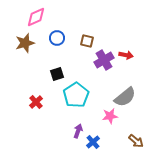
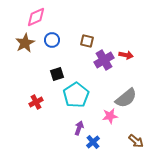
blue circle: moved 5 px left, 2 px down
brown star: rotated 12 degrees counterclockwise
gray semicircle: moved 1 px right, 1 px down
red cross: rotated 16 degrees clockwise
purple arrow: moved 1 px right, 3 px up
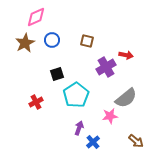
purple cross: moved 2 px right, 7 px down
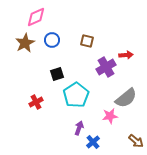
red arrow: rotated 16 degrees counterclockwise
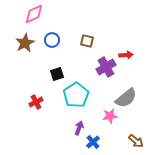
pink diamond: moved 2 px left, 3 px up
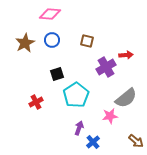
pink diamond: moved 16 px right; rotated 30 degrees clockwise
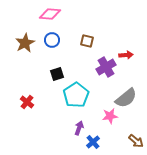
red cross: moved 9 px left; rotated 24 degrees counterclockwise
